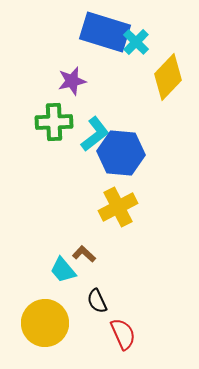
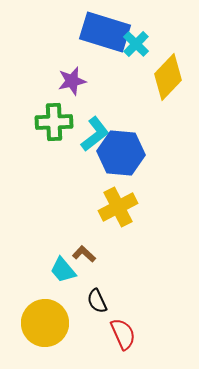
cyan cross: moved 2 px down
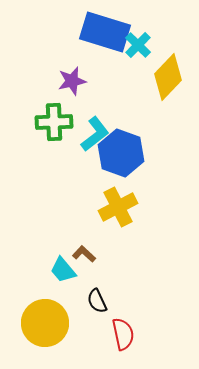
cyan cross: moved 2 px right, 1 px down
blue hexagon: rotated 15 degrees clockwise
red semicircle: rotated 12 degrees clockwise
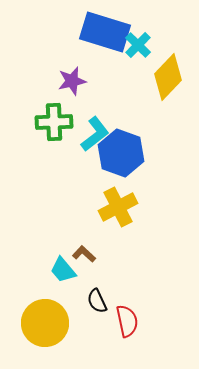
red semicircle: moved 4 px right, 13 px up
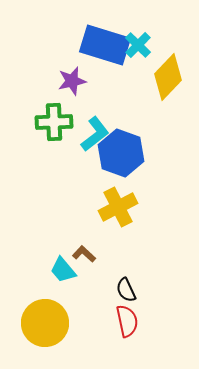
blue rectangle: moved 13 px down
black semicircle: moved 29 px right, 11 px up
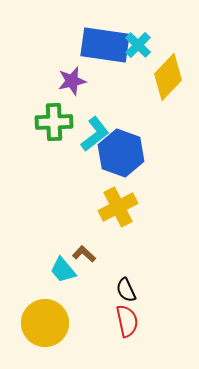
blue rectangle: rotated 9 degrees counterclockwise
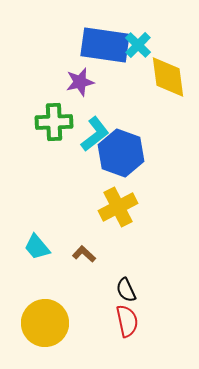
yellow diamond: rotated 51 degrees counterclockwise
purple star: moved 8 px right, 1 px down
cyan trapezoid: moved 26 px left, 23 px up
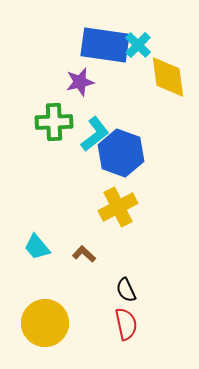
red semicircle: moved 1 px left, 3 px down
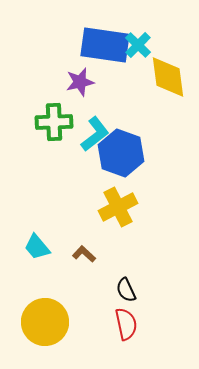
yellow circle: moved 1 px up
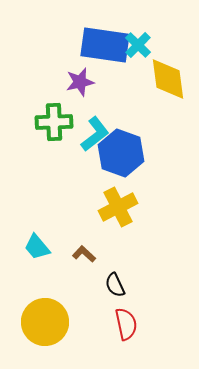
yellow diamond: moved 2 px down
black semicircle: moved 11 px left, 5 px up
